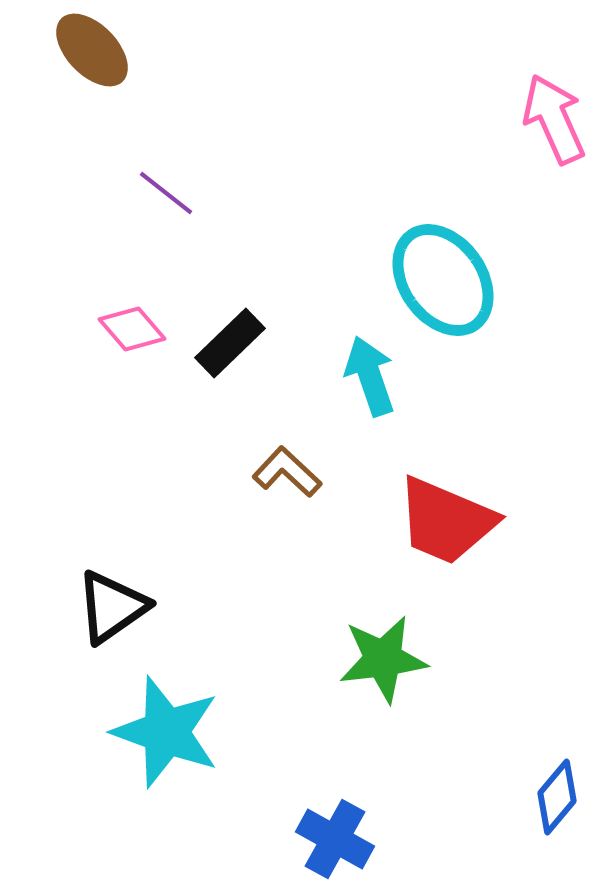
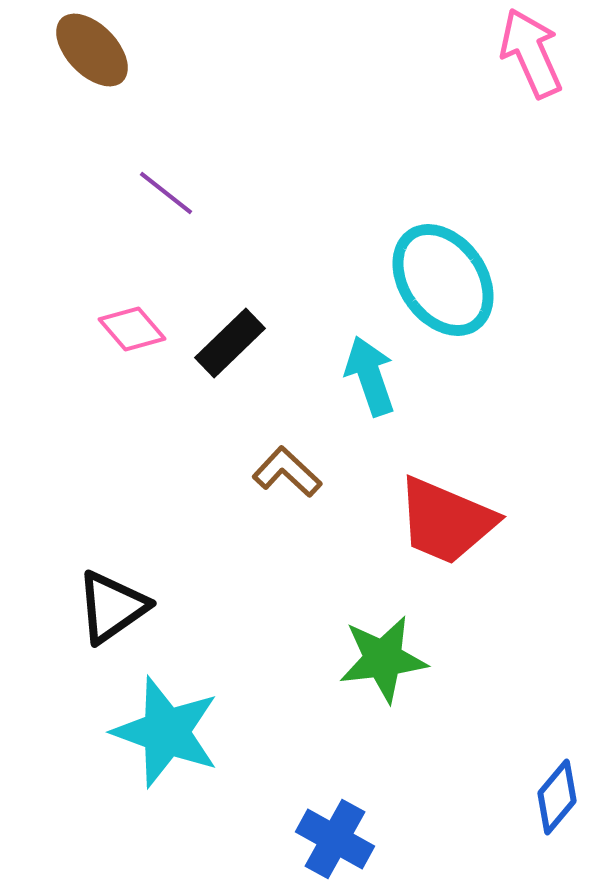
pink arrow: moved 23 px left, 66 px up
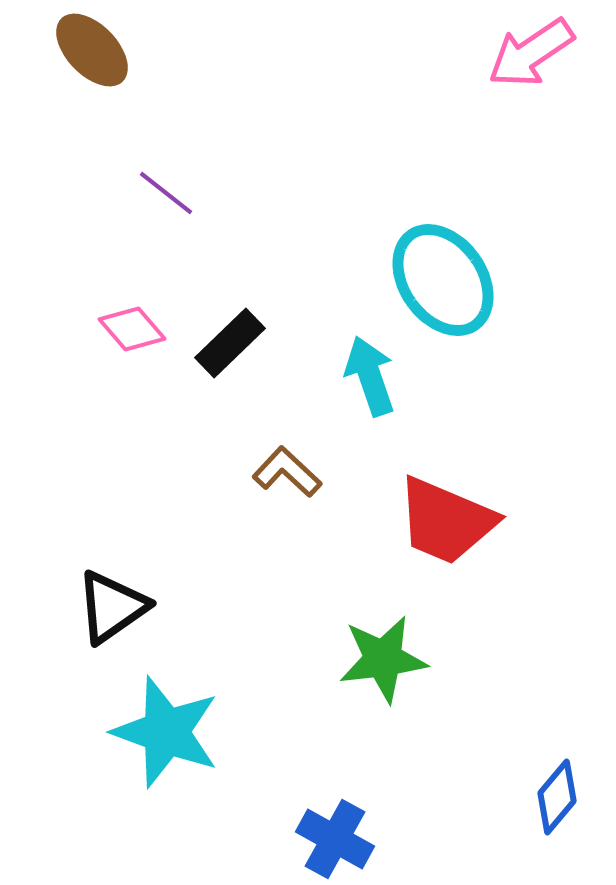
pink arrow: rotated 100 degrees counterclockwise
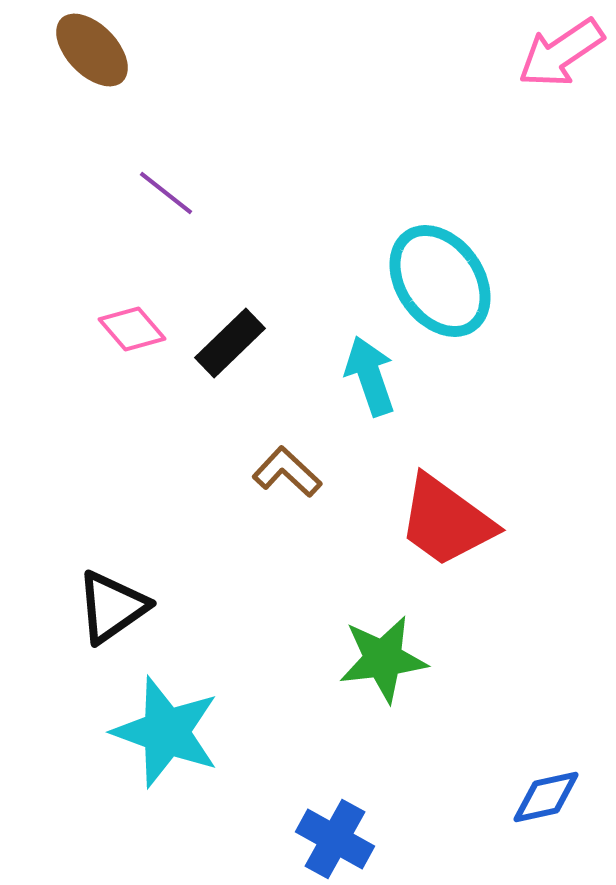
pink arrow: moved 30 px right
cyan ellipse: moved 3 px left, 1 px down
red trapezoid: rotated 13 degrees clockwise
blue diamond: moved 11 px left; rotated 38 degrees clockwise
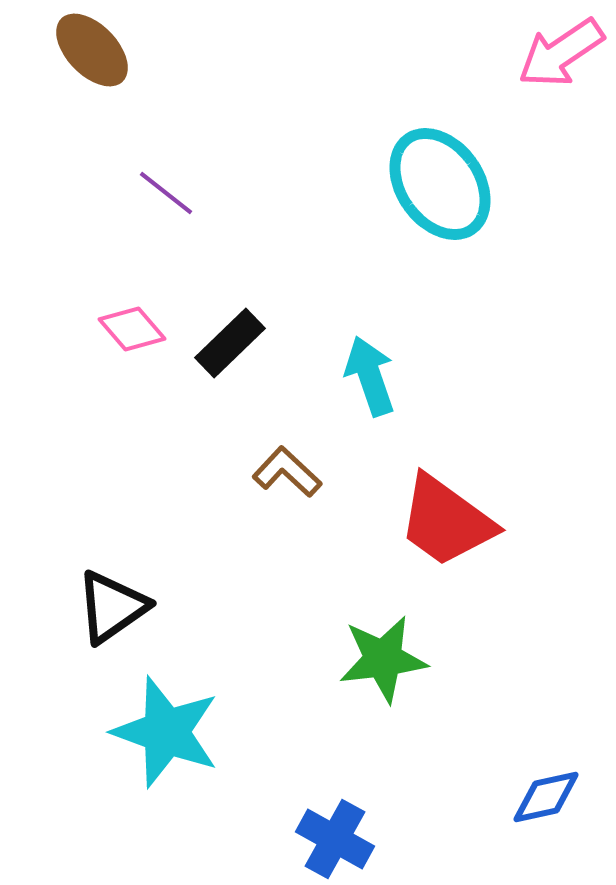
cyan ellipse: moved 97 px up
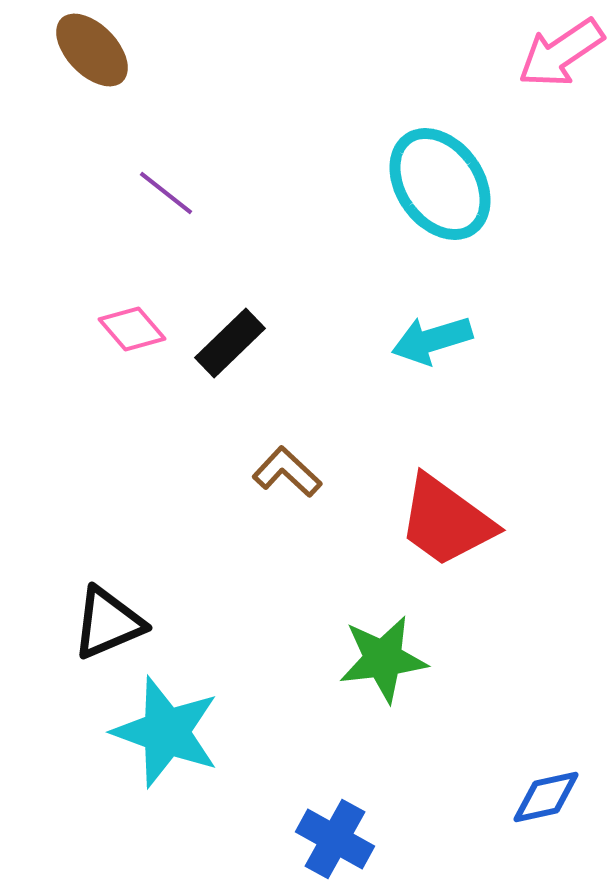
cyan arrow: moved 62 px right, 36 px up; rotated 88 degrees counterclockwise
black triangle: moved 4 px left, 16 px down; rotated 12 degrees clockwise
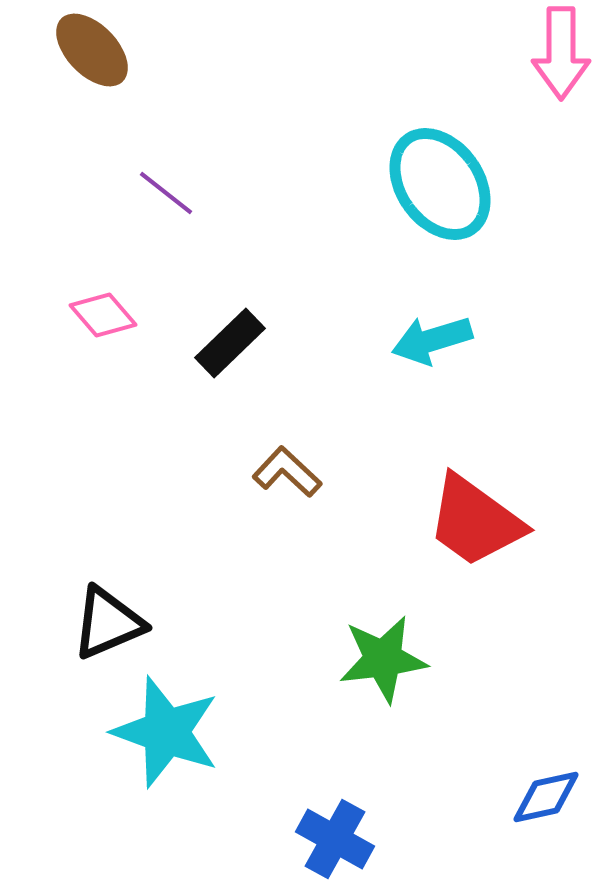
pink arrow: rotated 56 degrees counterclockwise
pink diamond: moved 29 px left, 14 px up
red trapezoid: moved 29 px right
